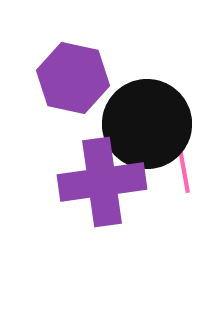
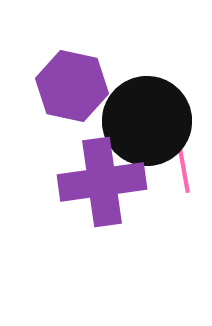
purple hexagon: moved 1 px left, 8 px down
black circle: moved 3 px up
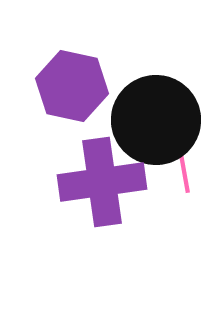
black circle: moved 9 px right, 1 px up
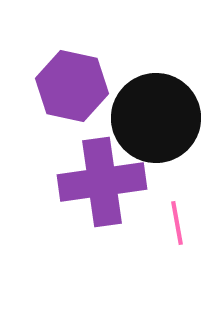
black circle: moved 2 px up
pink line: moved 7 px left, 52 px down
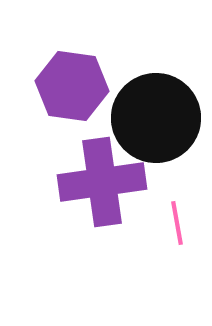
purple hexagon: rotated 4 degrees counterclockwise
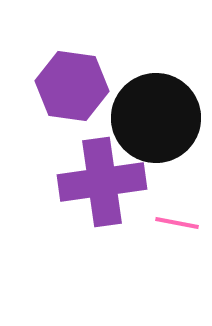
pink line: rotated 69 degrees counterclockwise
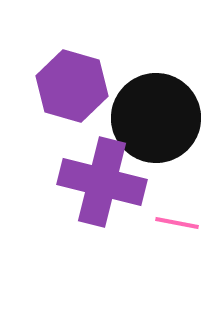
purple hexagon: rotated 8 degrees clockwise
purple cross: rotated 22 degrees clockwise
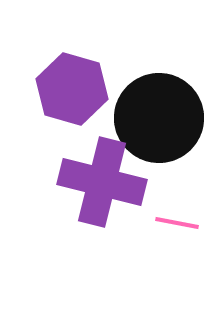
purple hexagon: moved 3 px down
black circle: moved 3 px right
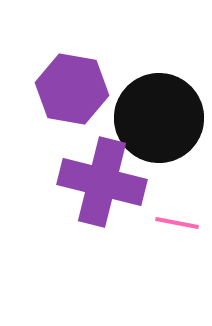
purple hexagon: rotated 6 degrees counterclockwise
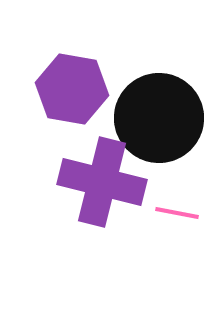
pink line: moved 10 px up
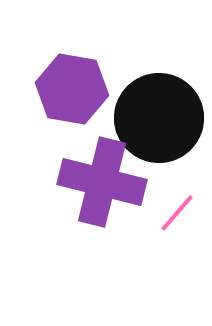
pink line: rotated 60 degrees counterclockwise
